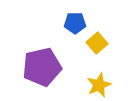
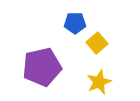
yellow star: moved 3 px up
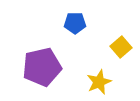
yellow square: moved 24 px right, 4 px down
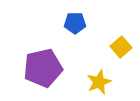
purple pentagon: moved 1 px right, 1 px down
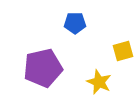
yellow square: moved 2 px right, 4 px down; rotated 25 degrees clockwise
yellow star: rotated 25 degrees counterclockwise
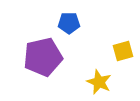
blue pentagon: moved 6 px left
purple pentagon: moved 11 px up
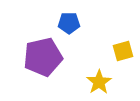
yellow star: rotated 15 degrees clockwise
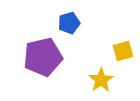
blue pentagon: rotated 15 degrees counterclockwise
yellow star: moved 2 px right, 2 px up
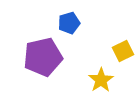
yellow square: rotated 10 degrees counterclockwise
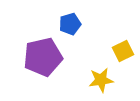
blue pentagon: moved 1 px right, 1 px down
yellow star: rotated 25 degrees clockwise
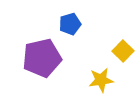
yellow square: rotated 20 degrees counterclockwise
purple pentagon: moved 1 px left, 1 px down
